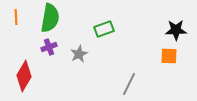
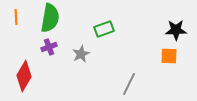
gray star: moved 2 px right
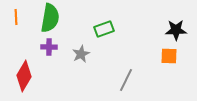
purple cross: rotated 21 degrees clockwise
gray line: moved 3 px left, 4 px up
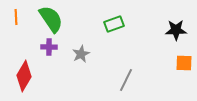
green semicircle: moved 1 px right, 1 px down; rotated 44 degrees counterclockwise
green rectangle: moved 10 px right, 5 px up
orange square: moved 15 px right, 7 px down
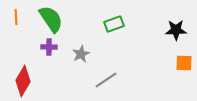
red diamond: moved 1 px left, 5 px down
gray line: moved 20 px left; rotated 30 degrees clockwise
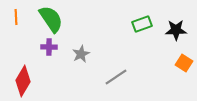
green rectangle: moved 28 px right
orange square: rotated 30 degrees clockwise
gray line: moved 10 px right, 3 px up
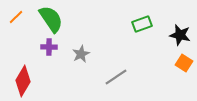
orange line: rotated 49 degrees clockwise
black star: moved 4 px right, 5 px down; rotated 15 degrees clockwise
